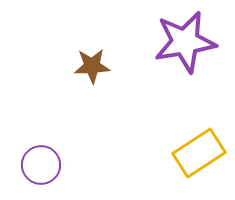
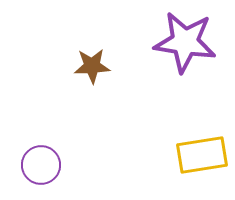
purple star: rotated 18 degrees clockwise
yellow rectangle: moved 3 px right, 2 px down; rotated 24 degrees clockwise
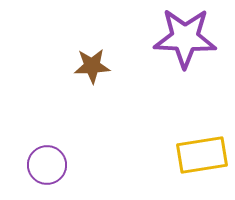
purple star: moved 4 px up; rotated 6 degrees counterclockwise
purple circle: moved 6 px right
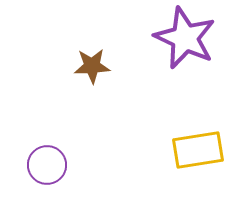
purple star: rotated 22 degrees clockwise
yellow rectangle: moved 4 px left, 5 px up
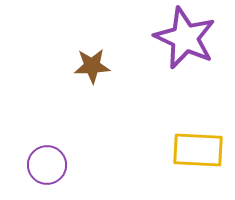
yellow rectangle: rotated 12 degrees clockwise
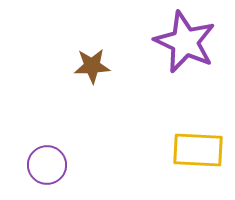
purple star: moved 4 px down
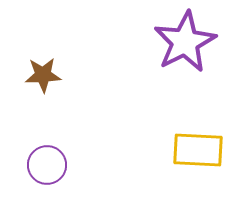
purple star: rotated 20 degrees clockwise
brown star: moved 49 px left, 9 px down
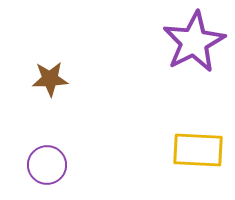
purple star: moved 9 px right
brown star: moved 7 px right, 4 px down
